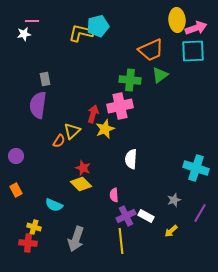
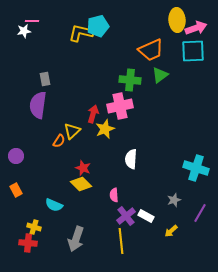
white star: moved 3 px up
purple cross: rotated 12 degrees counterclockwise
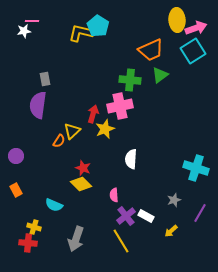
cyan pentagon: rotated 25 degrees counterclockwise
cyan square: rotated 30 degrees counterclockwise
yellow line: rotated 25 degrees counterclockwise
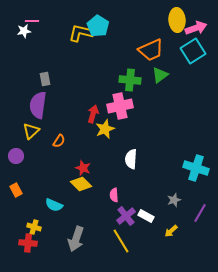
yellow triangle: moved 41 px left
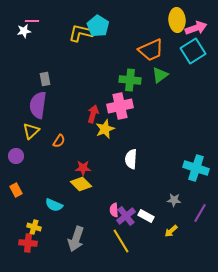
red star: rotated 21 degrees counterclockwise
pink semicircle: moved 15 px down
gray star: rotated 24 degrees clockwise
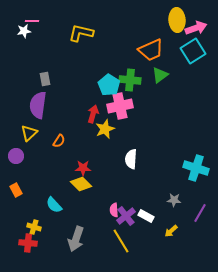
cyan pentagon: moved 11 px right, 59 px down
yellow triangle: moved 2 px left, 2 px down
cyan semicircle: rotated 24 degrees clockwise
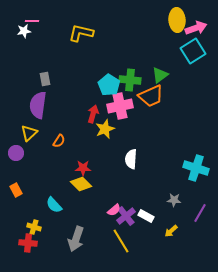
orange trapezoid: moved 46 px down
purple circle: moved 3 px up
pink semicircle: rotated 128 degrees counterclockwise
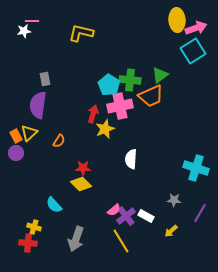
orange rectangle: moved 54 px up
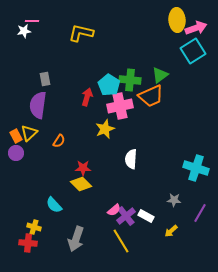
red arrow: moved 6 px left, 17 px up
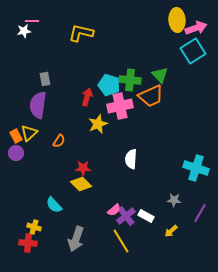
green triangle: rotated 36 degrees counterclockwise
cyan pentagon: rotated 15 degrees counterclockwise
yellow star: moved 7 px left, 5 px up
